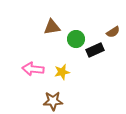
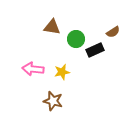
brown triangle: rotated 18 degrees clockwise
brown star: rotated 18 degrees clockwise
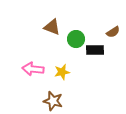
brown triangle: rotated 12 degrees clockwise
black rectangle: rotated 24 degrees clockwise
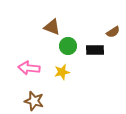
green circle: moved 8 px left, 7 px down
pink arrow: moved 4 px left, 1 px up
brown star: moved 19 px left
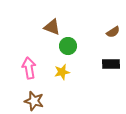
black rectangle: moved 16 px right, 14 px down
pink arrow: rotated 75 degrees clockwise
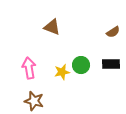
green circle: moved 13 px right, 19 px down
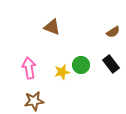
black rectangle: rotated 54 degrees clockwise
brown star: rotated 24 degrees counterclockwise
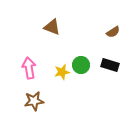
black rectangle: moved 1 px left, 1 px down; rotated 36 degrees counterclockwise
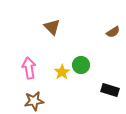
brown triangle: rotated 24 degrees clockwise
black rectangle: moved 25 px down
yellow star: rotated 21 degrees counterclockwise
